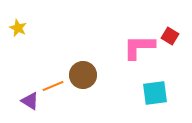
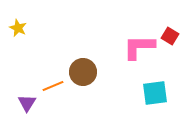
brown circle: moved 3 px up
purple triangle: moved 3 px left, 2 px down; rotated 30 degrees clockwise
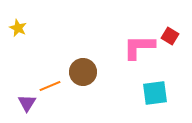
orange line: moved 3 px left
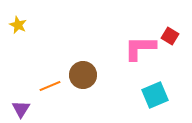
yellow star: moved 3 px up
pink L-shape: moved 1 px right, 1 px down
brown circle: moved 3 px down
cyan square: moved 2 px down; rotated 16 degrees counterclockwise
purple triangle: moved 6 px left, 6 px down
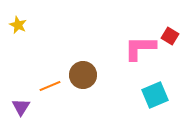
purple triangle: moved 2 px up
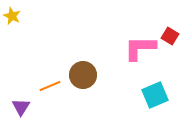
yellow star: moved 6 px left, 9 px up
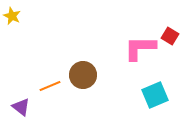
purple triangle: rotated 24 degrees counterclockwise
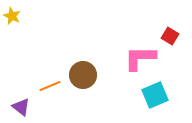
pink L-shape: moved 10 px down
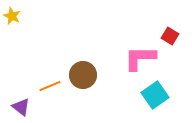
cyan square: rotated 12 degrees counterclockwise
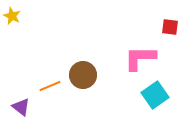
red square: moved 9 px up; rotated 24 degrees counterclockwise
